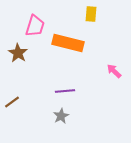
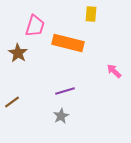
purple line: rotated 12 degrees counterclockwise
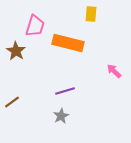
brown star: moved 2 px left, 2 px up
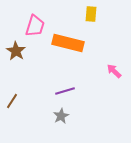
brown line: moved 1 px up; rotated 21 degrees counterclockwise
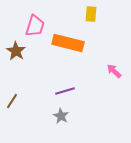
gray star: rotated 14 degrees counterclockwise
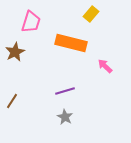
yellow rectangle: rotated 35 degrees clockwise
pink trapezoid: moved 4 px left, 4 px up
orange rectangle: moved 3 px right
brown star: moved 1 px left, 1 px down; rotated 12 degrees clockwise
pink arrow: moved 9 px left, 5 px up
gray star: moved 4 px right, 1 px down
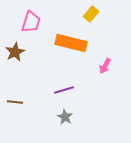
pink arrow: rotated 105 degrees counterclockwise
purple line: moved 1 px left, 1 px up
brown line: moved 3 px right, 1 px down; rotated 63 degrees clockwise
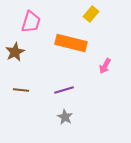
brown line: moved 6 px right, 12 px up
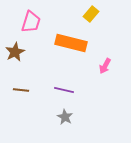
purple line: rotated 30 degrees clockwise
